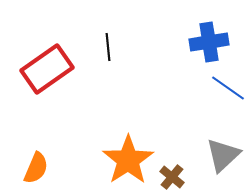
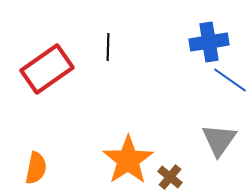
black line: rotated 8 degrees clockwise
blue line: moved 2 px right, 8 px up
gray triangle: moved 4 px left, 15 px up; rotated 12 degrees counterclockwise
orange semicircle: rotated 12 degrees counterclockwise
brown cross: moved 2 px left
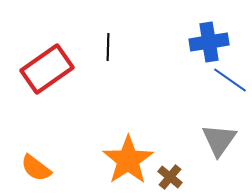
orange semicircle: rotated 116 degrees clockwise
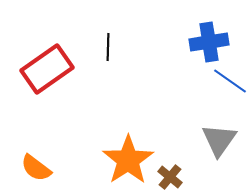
blue line: moved 1 px down
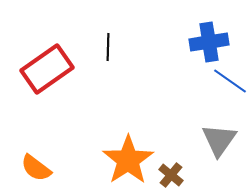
brown cross: moved 1 px right, 2 px up
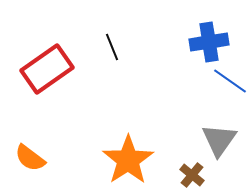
black line: moved 4 px right; rotated 24 degrees counterclockwise
orange semicircle: moved 6 px left, 10 px up
brown cross: moved 21 px right
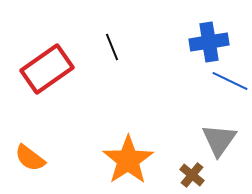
blue line: rotated 9 degrees counterclockwise
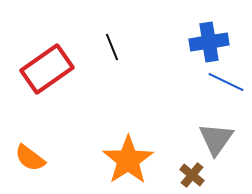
blue line: moved 4 px left, 1 px down
gray triangle: moved 3 px left, 1 px up
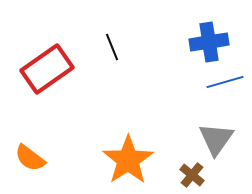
blue line: moved 1 px left; rotated 42 degrees counterclockwise
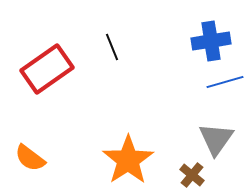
blue cross: moved 2 px right, 1 px up
